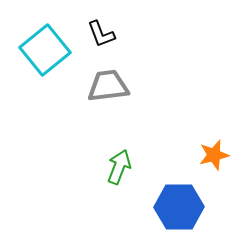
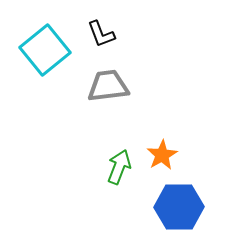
orange star: moved 52 px left; rotated 16 degrees counterclockwise
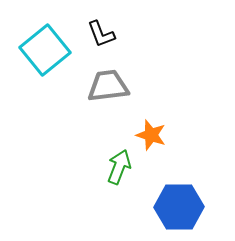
orange star: moved 11 px left, 20 px up; rotated 24 degrees counterclockwise
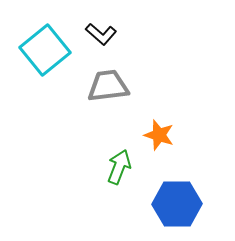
black L-shape: rotated 28 degrees counterclockwise
orange star: moved 8 px right
blue hexagon: moved 2 px left, 3 px up
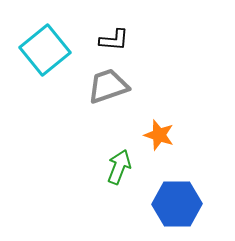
black L-shape: moved 13 px right, 6 px down; rotated 36 degrees counterclockwise
gray trapezoid: rotated 12 degrees counterclockwise
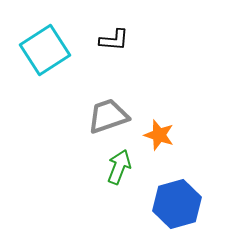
cyan square: rotated 6 degrees clockwise
gray trapezoid: moved 30 px down
blue hexagon: rotated 15 degrees counterclockwise
